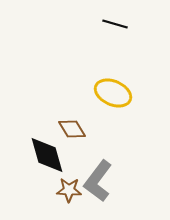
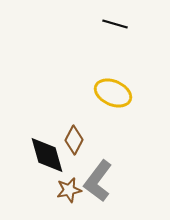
brown diamond: moved 2 px right, 11 px down; rotated 60 degrees clockwise
brown star: rotated 15 degrees counterclockwise
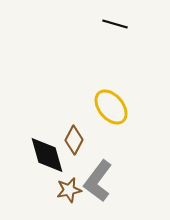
yellow ellipse: moved 2 px left, 14 px down; rotated 27 degrees clockwise
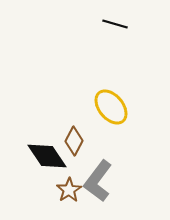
brown diamond: moved 1 px down
black diamond: moved 1 px down; rotated 18 degrees counterclockwise
brown star: rotated 20 degrees counterclockwise
